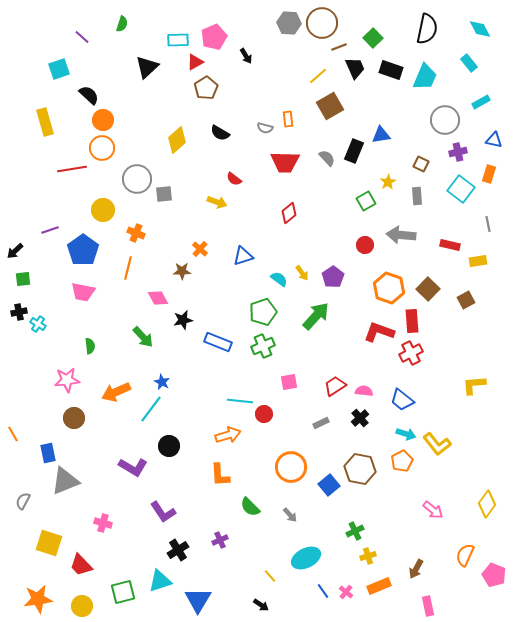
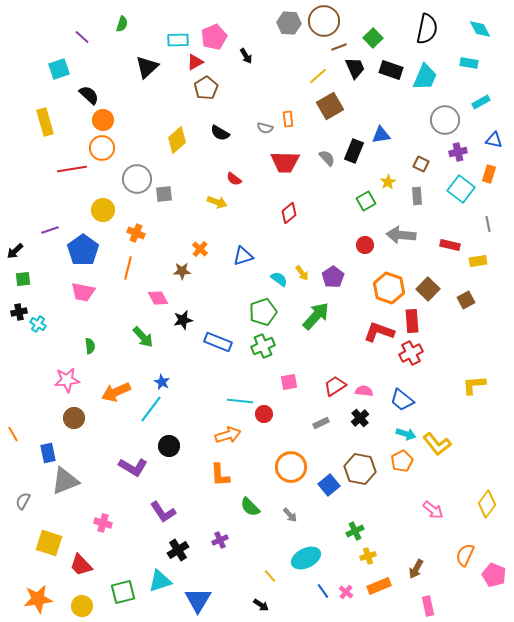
brown circle at (322, 23): moved 2 px right, 2 px up
cyan rectangle at (469, 63): rotated 42 degrees counterclockwise
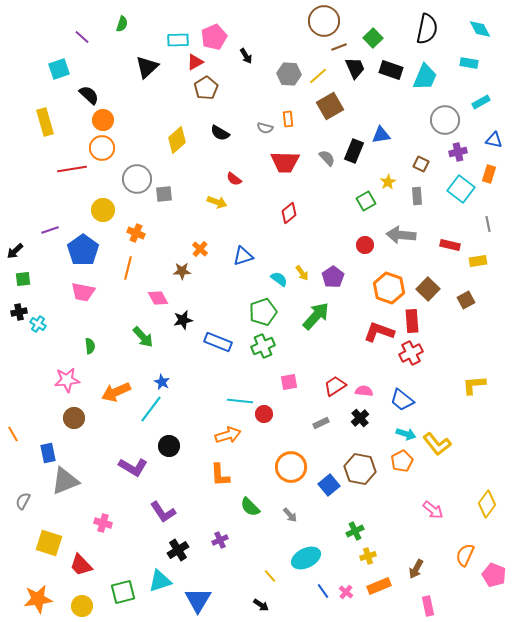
gray hexagon at (289, 23): moved 51 px down
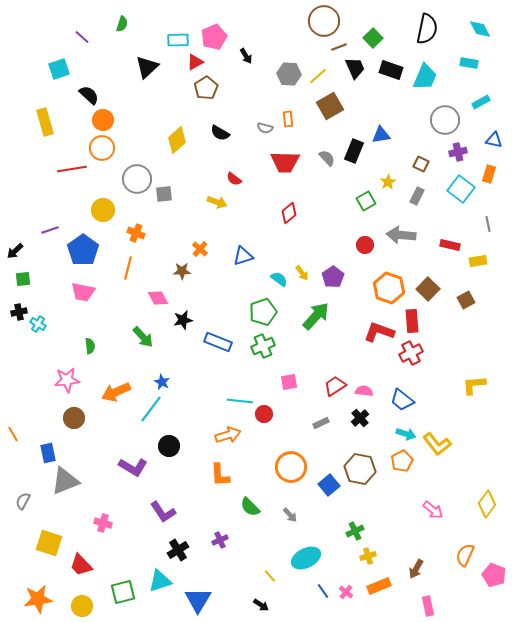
gray rectangle at (417, 196): rotated 30 degrees clockwise
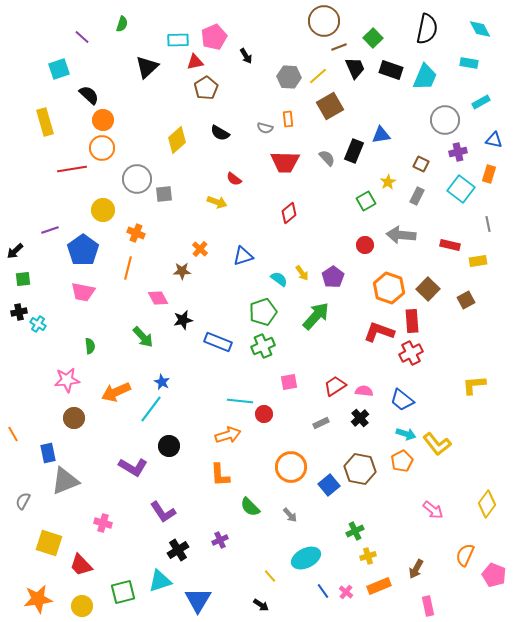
red triangle at (195, 62): rotated 18 degrees clockwise
gray hexagon at (289, 74): moved 3 px down
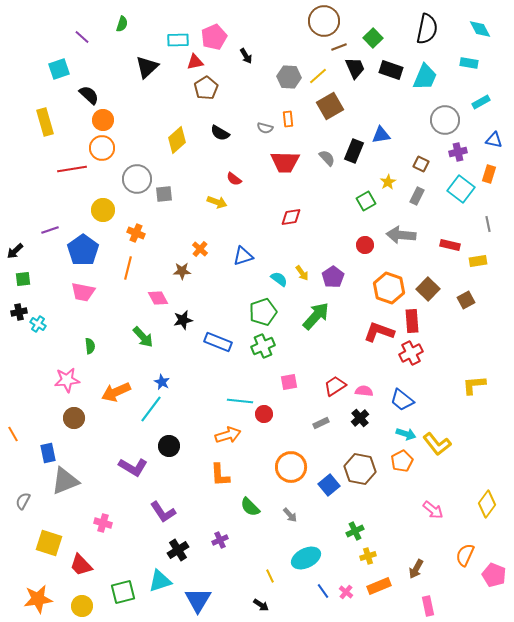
red diamond at (289, 213): moved 2 px right, 4 px down; rotated 30 degrees clockwise
yellow line at (270, 576): rotated 16 degrees clockwise
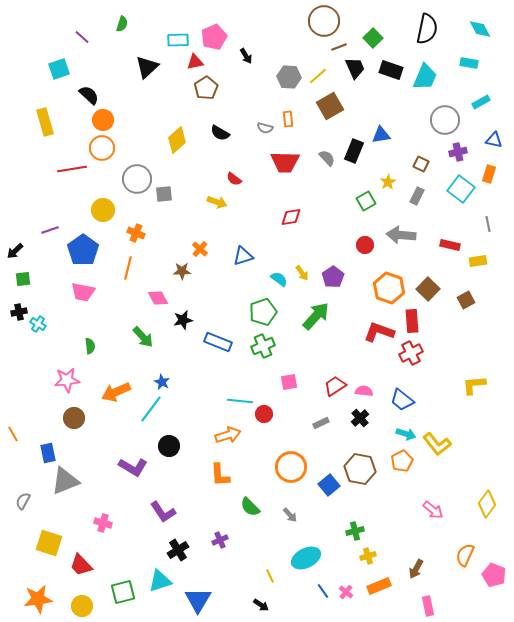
green cross at (355, 531): rotated 12 degrees clockwise
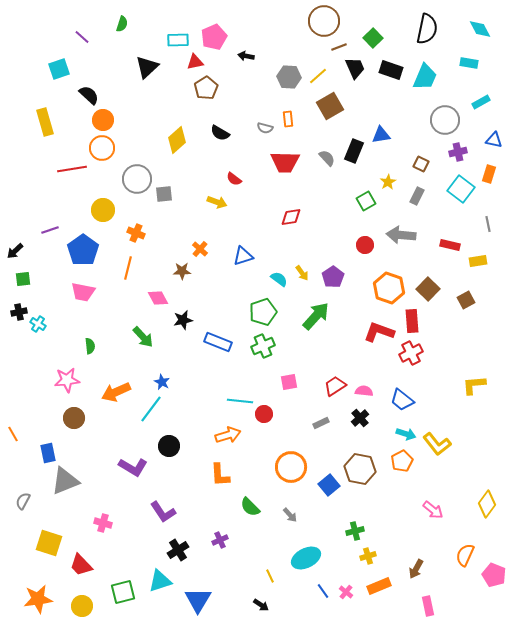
black arrow at (246, 56): rotated 133 degrees clockwise
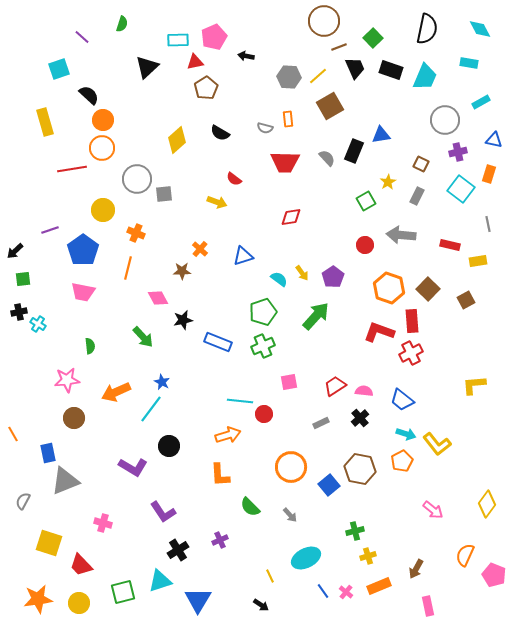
yellow circle at (82, 606): moved 3 px left, 3 px up
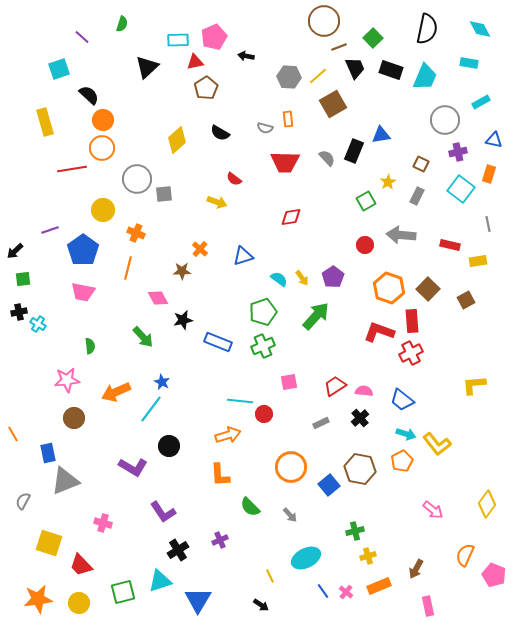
brown square at (330, 106): moved 3 px right, 2 px up
yellow arrow at (302, 273): moved 5 px down
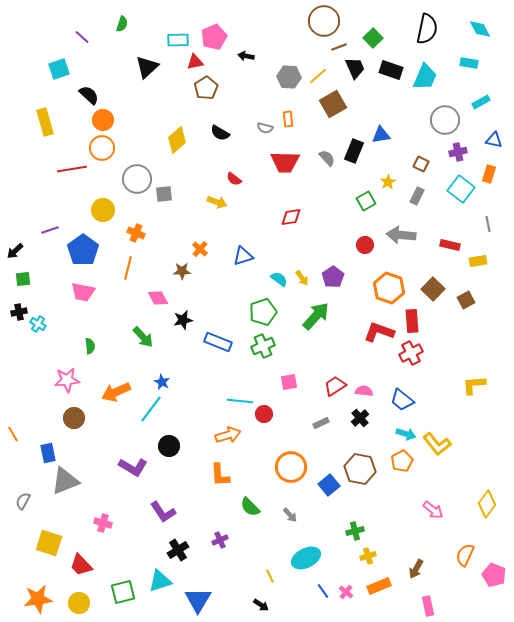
brown square at (428, 289): moved 5 px right
